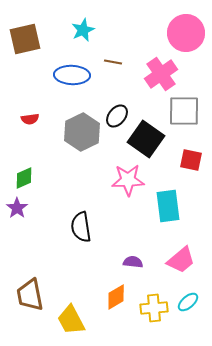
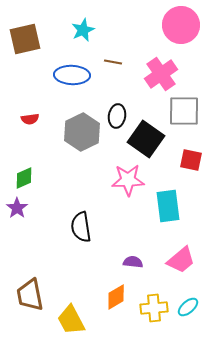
pink circle: moved 5 px left, 8 px up
black ellipse: rotated 30 degrees counterclockwise
cyan ellipse: moved 5 px down
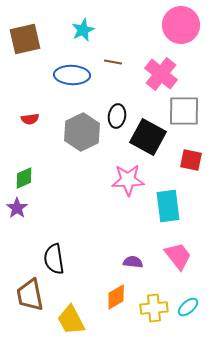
pink cross: rotated 16 degrees counterclockwise
black square: moved 2 px right, 2 px up; rotated 6 degrees counterclockwise
black semicircle: moved 27 px left, 32 px down
pink trapezoid: moved 3 px left, 4 px up; rotated 88 degrees counterclockwise
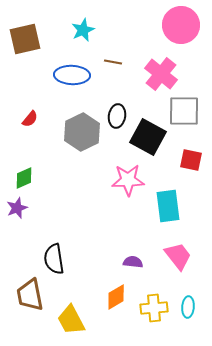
red semicircle: rotated 42 degrees counterclockwise
purple star: rotated 15 degrees clockwise
cyan ellipse: rotated 45 degrees counterclockwise
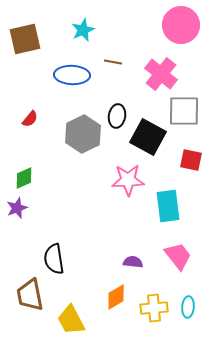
gray hexagon: moved 1 px right, 2 px down
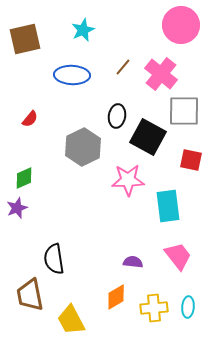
brown line: moved 10 px right, 5 px down; rotated 60 degrees counterclockwise
gray hexagon: moved 13 px down
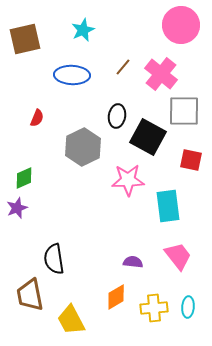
red semicircle: moved 7 px right, 1 px up; rotated 18 degrees counterclockwise
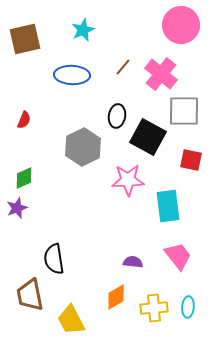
red semicircle: moved 13 px left, 2 px down
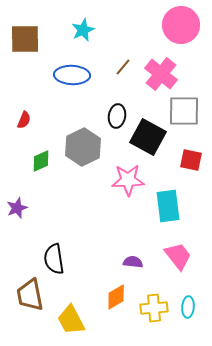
brown square: rotated 12 degrees clockwise
green diamond: moved 17 px right, 17 px up
